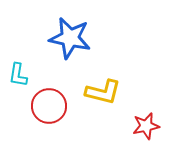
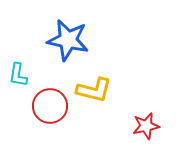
blue star: moved 2 px left, 2 px down
yellow L-shape: moved 9 px left, 2 px up
red circle: moved 1 px right
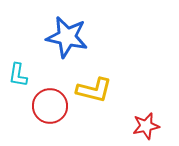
blue star: moved 1 px left, 3 px up
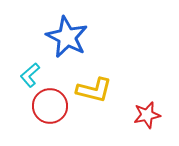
blue star: rotated 15 degrees clockwise
cyan L-shape: moved 12 px right; rotated 40 degrees clockwise
red star: moved 1 px right, 11 px up
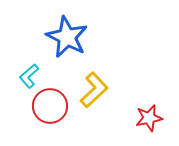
cyan L-shape: moved 1 px left, 1 px down
yellow L-shape: rotated 57 degrees counterclockwise
red star: moved 2 px right, 3 px down
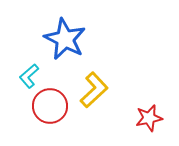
blue star: moved 2 px left, 2 px down
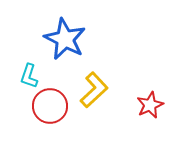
cyan L-shape: rotated 30 degrees counterclockwise
red star: moved 1 px right, 13 px up; rotated 12 degrees counterclockwise
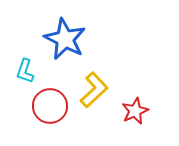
cyan L-shape: moved 4 px left, 5 px up
red star: moved 15 px left, 6 px down
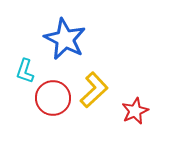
red circle: moved 3 px right, 8 px up
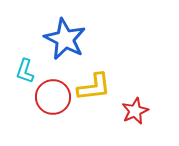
yellow L-shape: moved 3 px up; rotated 36 degrees clockwise
red circle: moved 1 px up
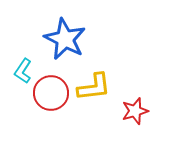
cyan L-shape: moved 2 px left; rotated 15 degrees clockwise
red circle: moved 2 px left, 4 px up
red star: rotated 8 degrees clockwise
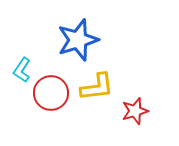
blue star: moved 13 px right, 1 px down; rotated 27 degrees clockwise
cyan L-shape: moved 1 px left, 1 px up
yellow L-shape: moved 3 px right
